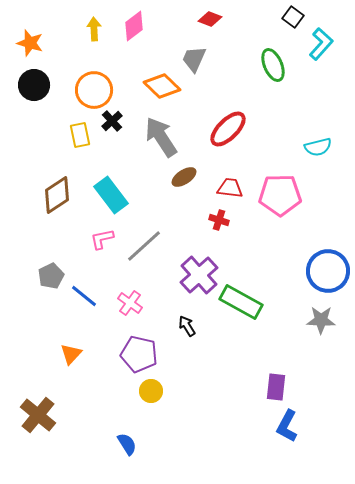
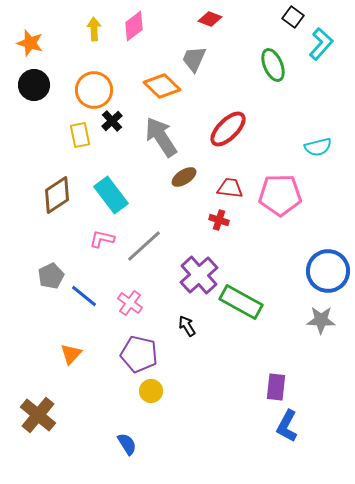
pink L-shape: rotated 25 degrees clockwise
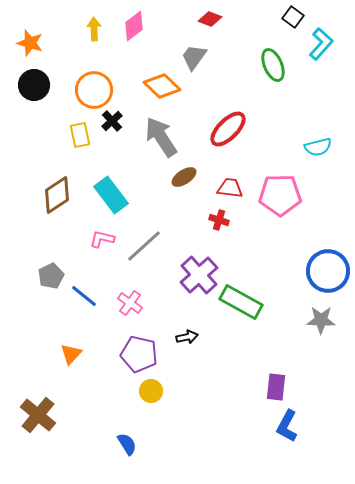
gray trapezoid: moved 2 px up; rotated 12 degrees clockwise
black arrow: moved 11 px down; rotated 110 degrees clockwise
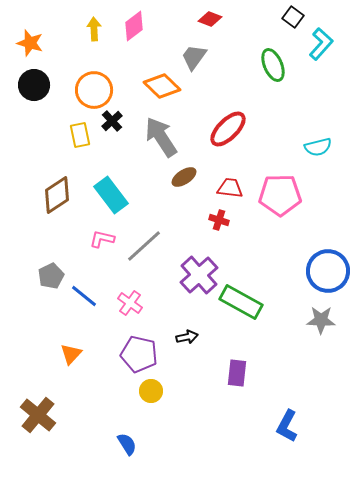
purple rectangle: moved 39 px left, 14 px up
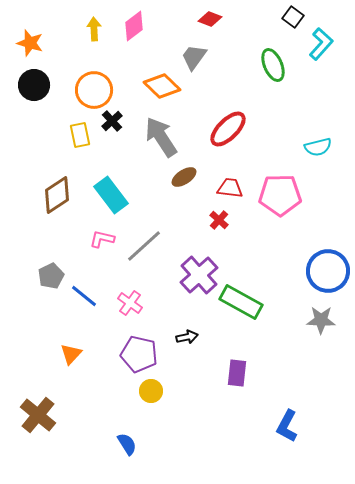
red cross: rotated 24 degrees clockwise
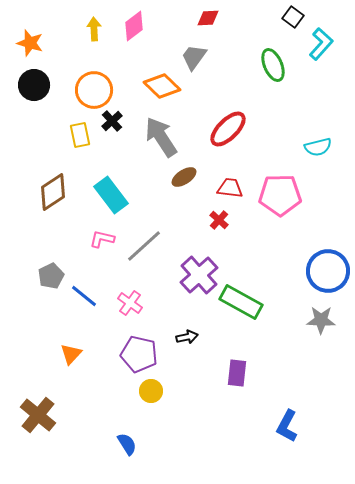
red diamond: moved 2 px left, 1 px up; rotated 25 degrees counterclockwise
brown diamond: moved 4 px left, 3 px up
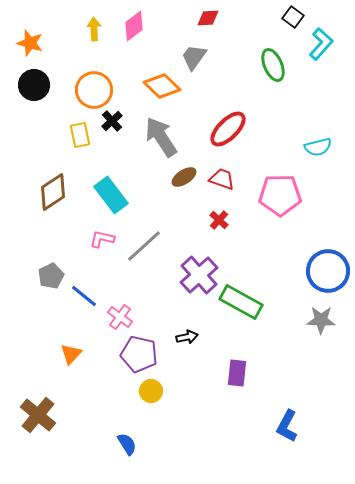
red trapezoid: moved 8 px left, 9 px up; rotated 12 degrees clockwise
pink cross: moved 10 px left, 14 px down
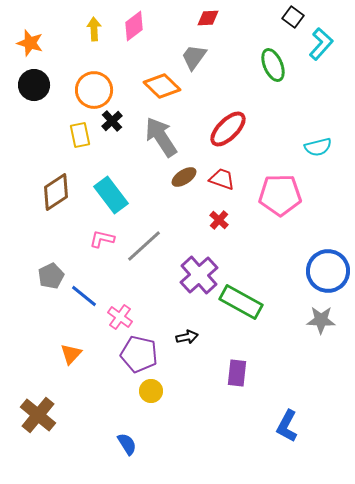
brown diamond: moved 3 px right
